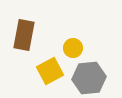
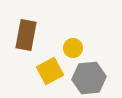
brown rectangle: moved 2 px right
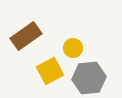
brown rectangle: moved 1 px down; rotated 44 degrees clockwise
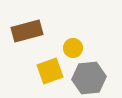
brown rectangle: moved 1 px right, 5 px up; rotated 20 degrees clockwise
yellow square: rotated 8 degrees clockwise
